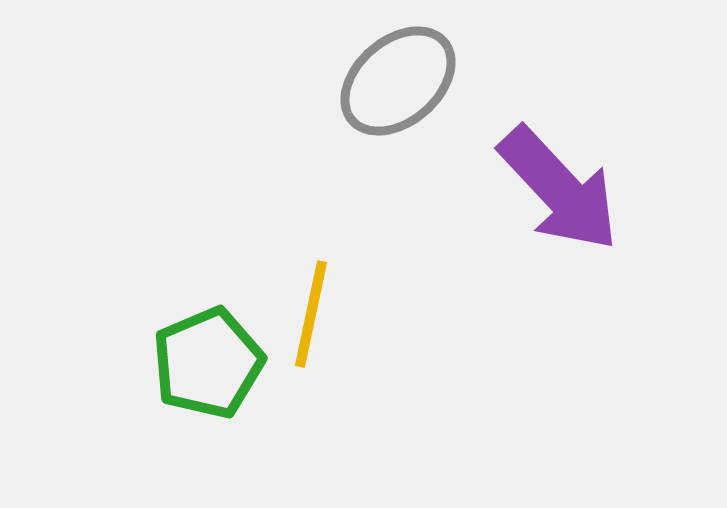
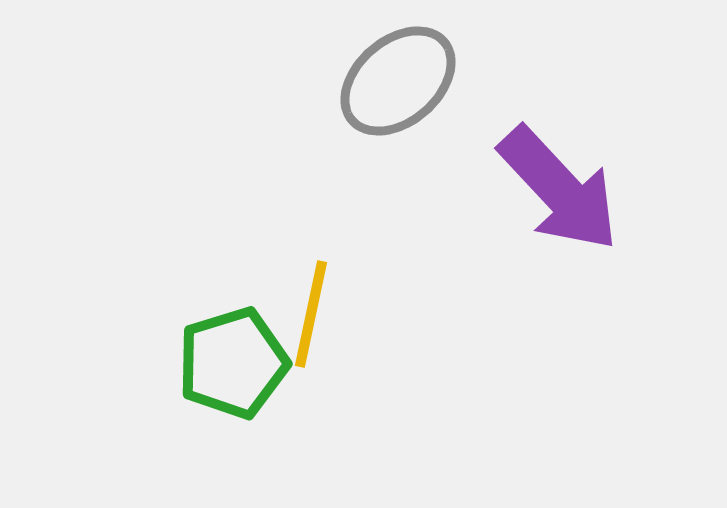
green pentagon: moved 25 px right; rotated 6 degrees clockwise
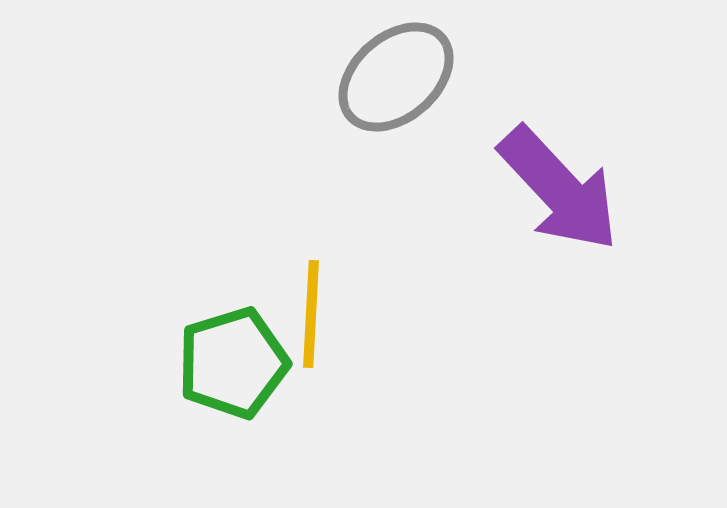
gray ellipse: moved 2 px left, 4 px up
yellow line: rotated 9 degrees counterclockwise
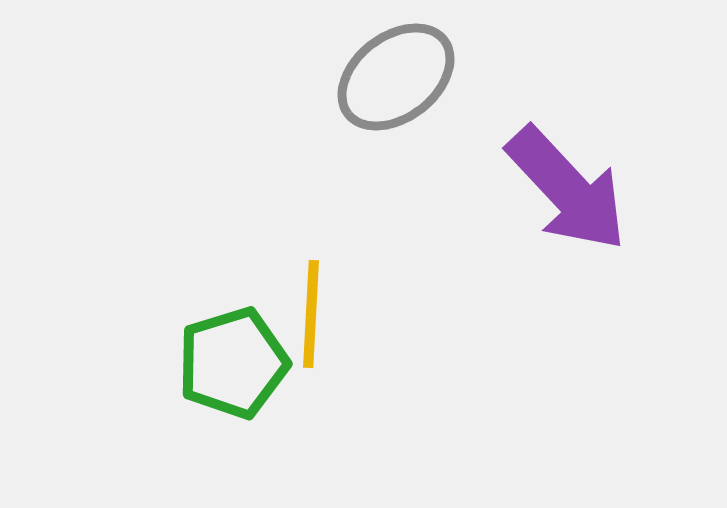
gray ellipse: rotated 3 degrees clockwise
purple arrow: moved 8 px right
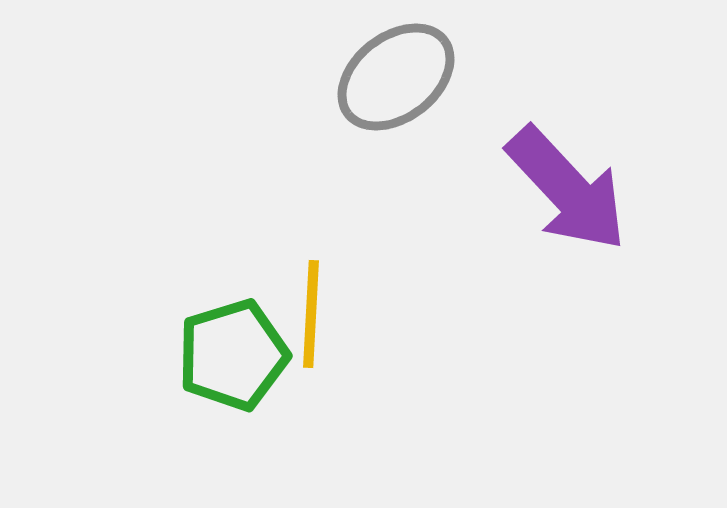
green pentagon: moved 8 px up
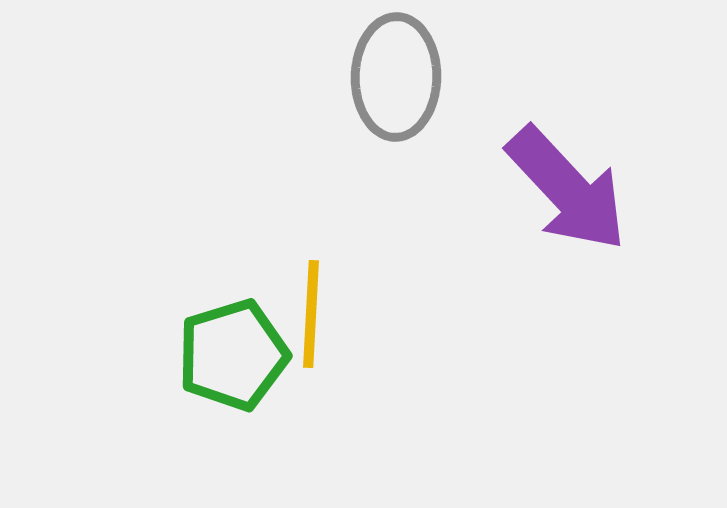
gray ellipse: rotated 51 degrees counterclockwise
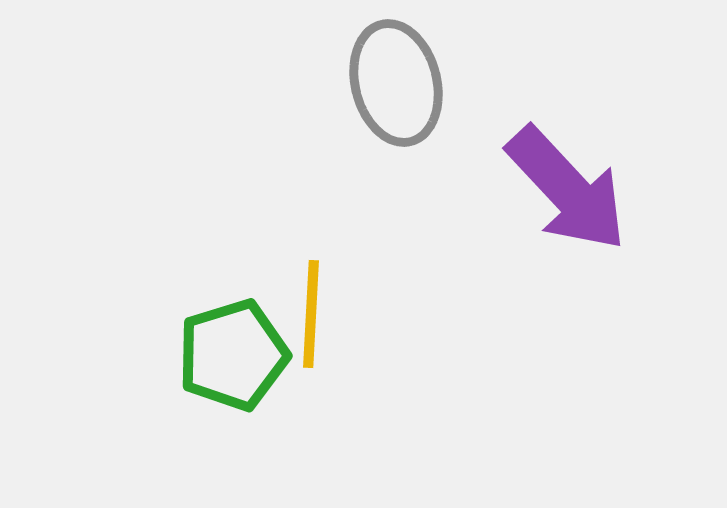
gray ellipse: moved 6 px down; rotated 15 degrees counterclockwise
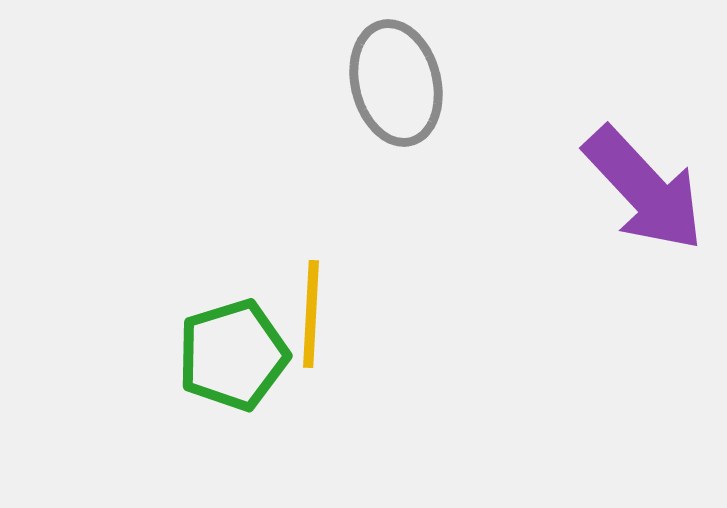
purple arrow: moved 77 px right
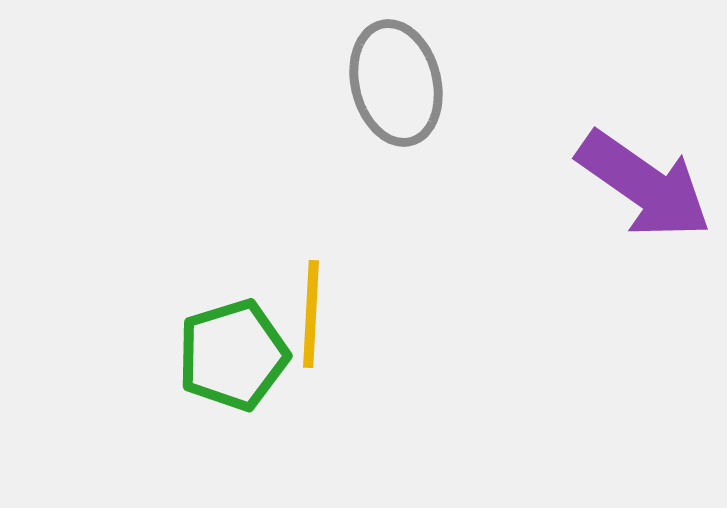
purple arrow: moved 4 px up; rotated 12 degrees counterclockwise
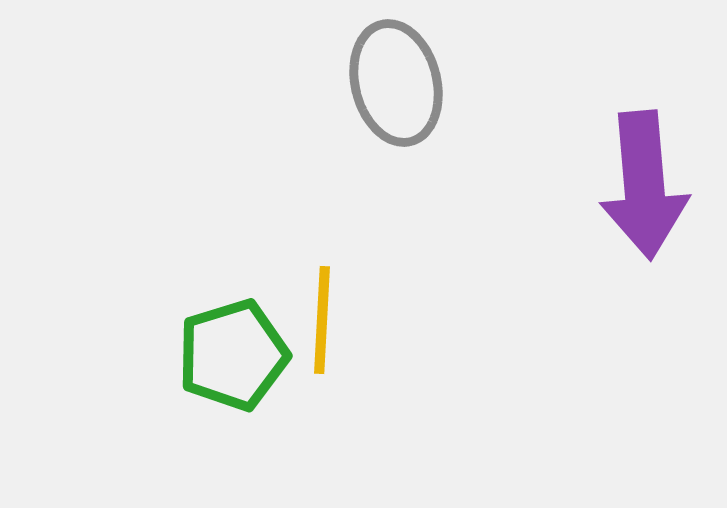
purple arrow: rotated 50 degrees clockwise
yellow line: moved 11 px right, 6 px down
